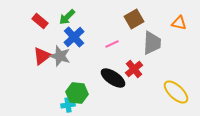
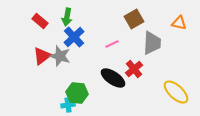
green arrow: rotated 36 degrees counterclockwise
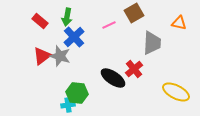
brown square: moved 6 px up
pink line: moved 3 px left, 19 px up
yellow ellipse: rotated 16 degrees counterclockwise
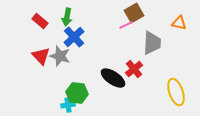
pink line: moved 17 px right
red triangle: moved 1 px left; rotated 36 degrees counterclockwise
yellow ellipse: rotated 44 degrees clockwise
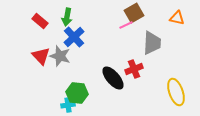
orange triangle: moved 2 px left, 5 px up
red cross: rotated 18 degrees clockwise
black ellipse: rotated 15 degrees clockwise
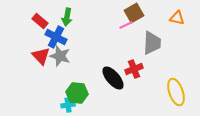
blue cross: moved 18 px left; rotated 20 degrees counterclockwise
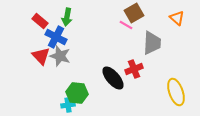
orange triangle: rotated 28 degrees clockwise
pink line: rotated 56 degrees clockwise
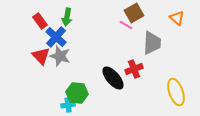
red rectangle: rotated 14 degrees clockwise
blue cross: rotated 15 degrees clockwise
